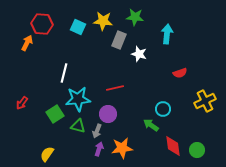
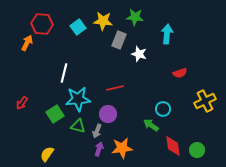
cyan square: rotated 28 degrees clockwise
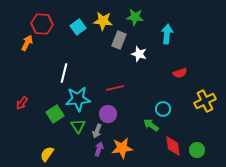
green triangle: rotated 42 degrees clockwise
